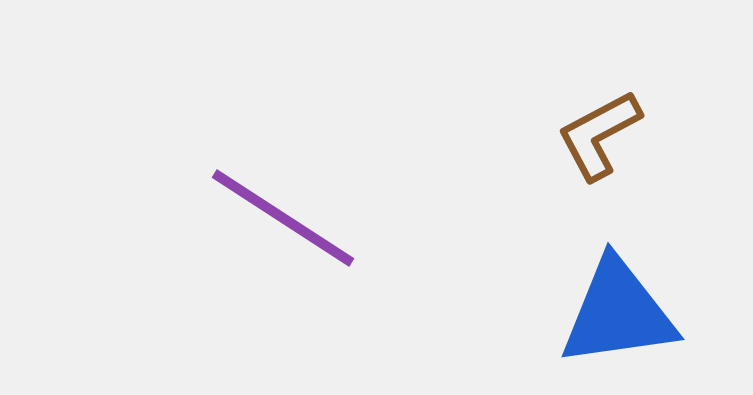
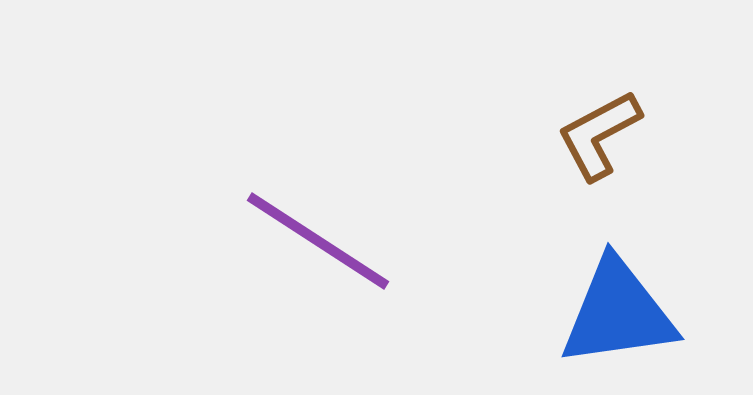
purple line: moved 35 px right, 23 px down
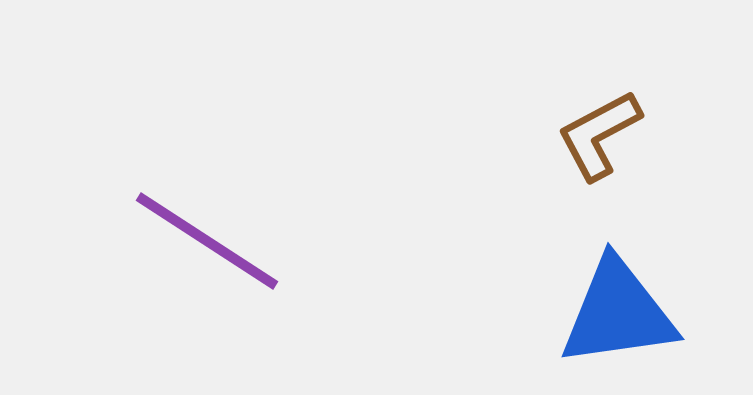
purple line: moved 111 px left
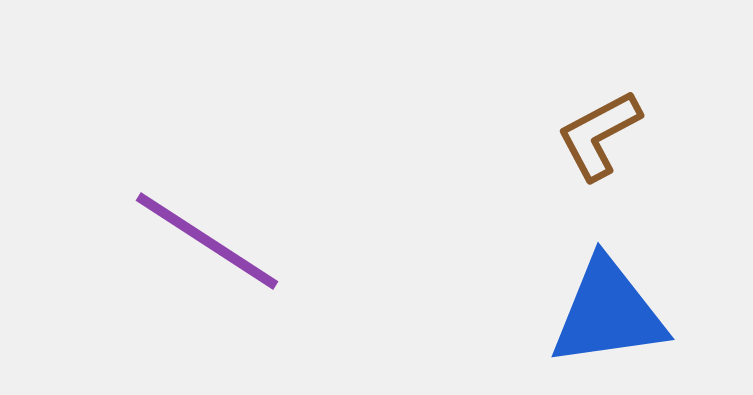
blue triangle: moved 10 px left
